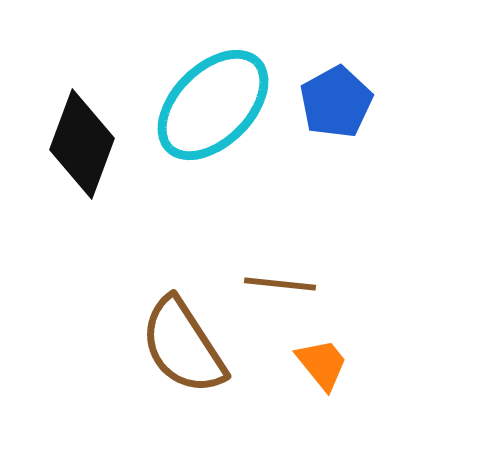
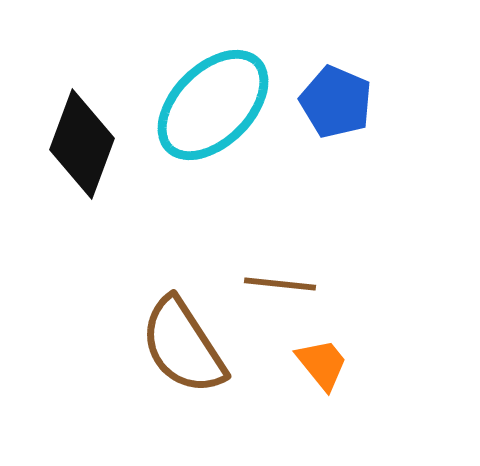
blue pentagon: rotated 20 degrees counterclockwise
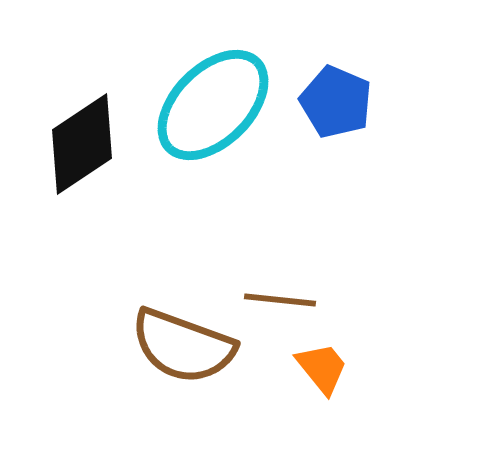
black diamond: rotated 36 degrees clockwise
brown line: moved 16 px down
brown semicircle: rotated 37 degrees counterclockwise
orange trapezoid: moved 4 px down
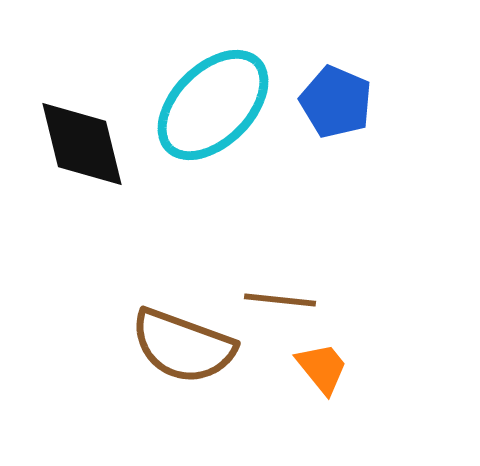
black diamond: rotated 70 degrees counterclockwise
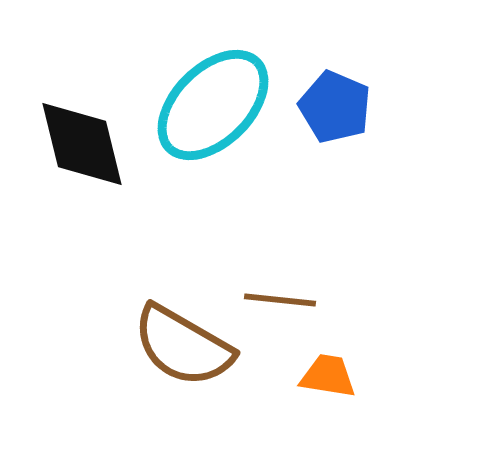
blue pentagon: moved 1 px left, 5 px down
brown semicircle: rotated 10 degrees clockwise
orange trapezoid: moved 6 px right, 8 px down; rotated 42 degrees counterclockwise
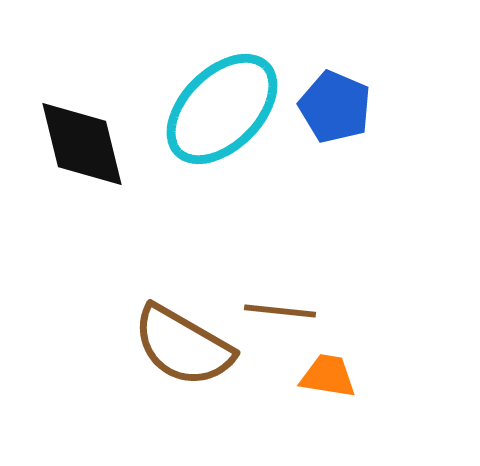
cyan ellipse: moved 9 px right, 4 px down
brown line: moved 11 px down
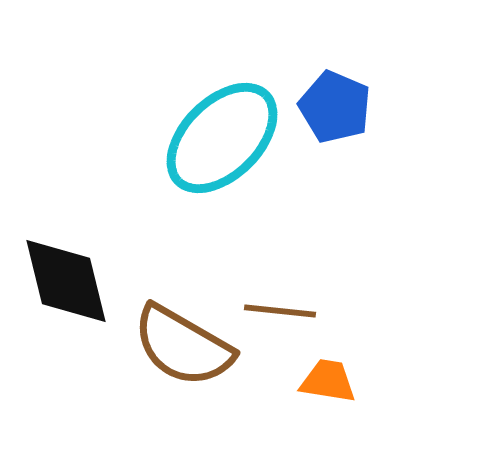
cyan ellipse: moved 29 px down
black diamond: moved 16 px left, 137 px down
orange trapezoid: moved 5 px down
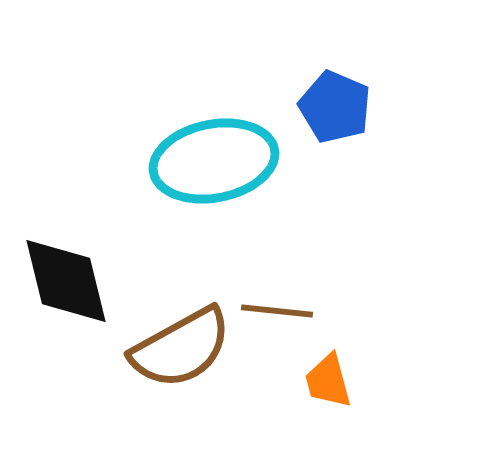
cyan ellipse: moved 8 px left, 23 px down; rotated 34 degrees clockwise
brown line: moved 3 px left
brown semicircle: moved 2 px left, 2 px down; rotated 59 degrees counterclockwise
orange trapezoid: rotated 114 degrees counterclockwise
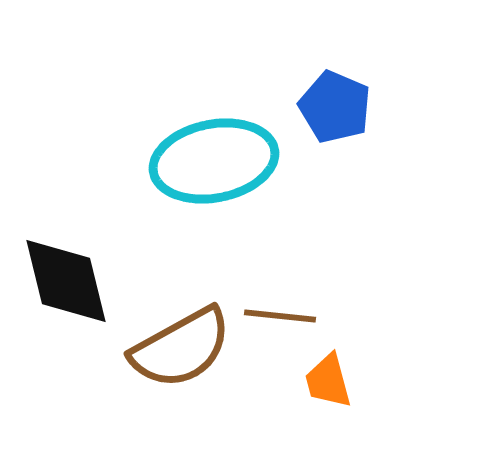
brown line: moved 3 px right, 5 px down
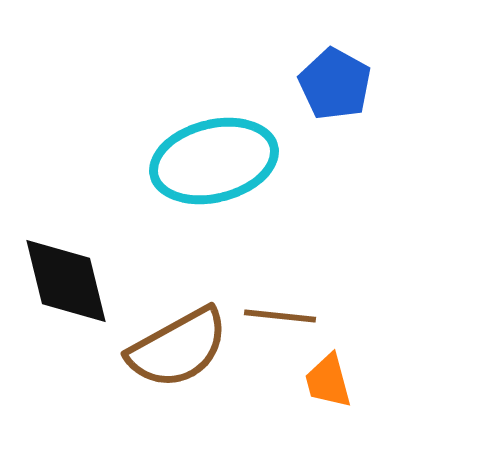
blue pentagon: moved 23 px up; rotated 6 degrees clockwise
cyan ellipse: rotated 3 degrees counterclockwise
brown semicircle: moved 3 px left
